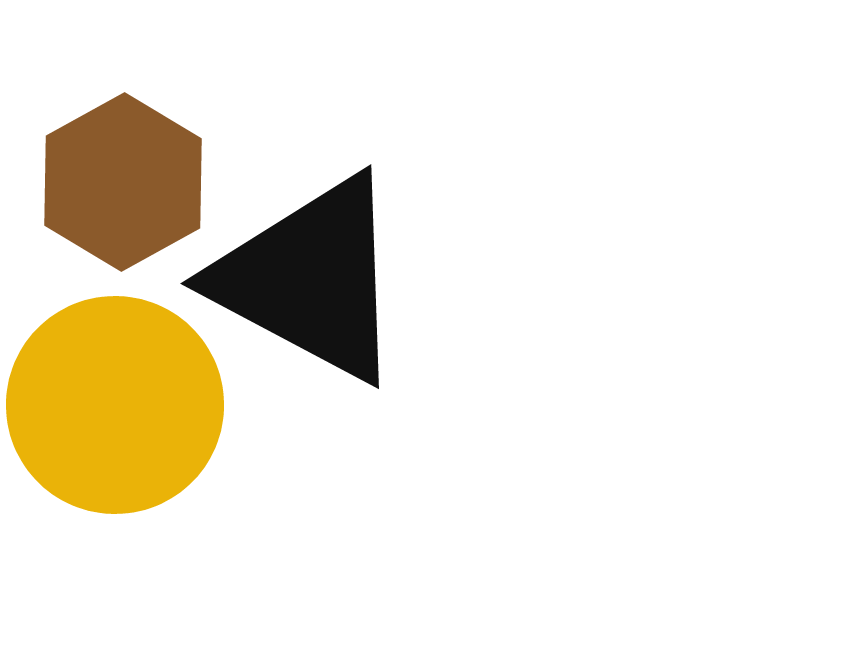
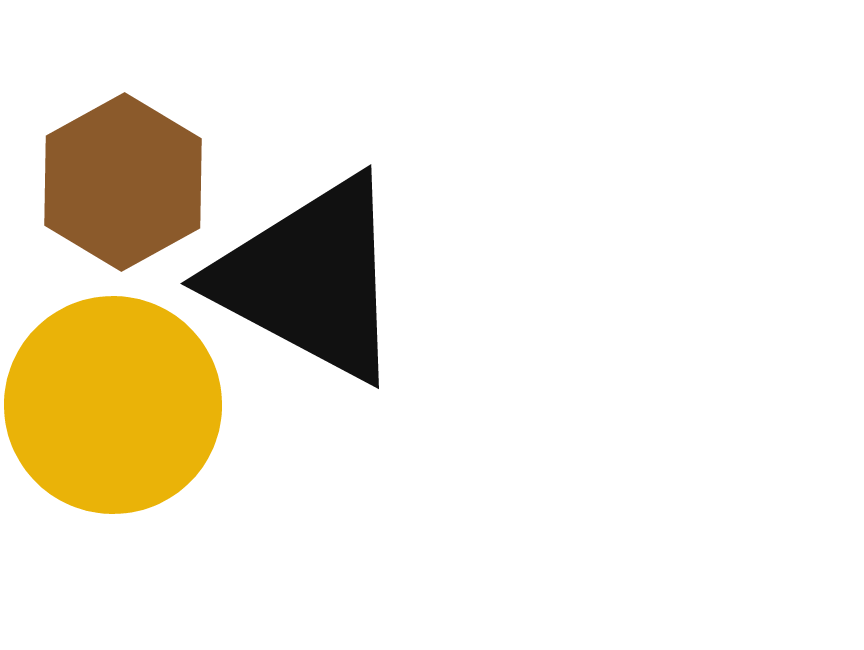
yellow circle: moved 2 px left
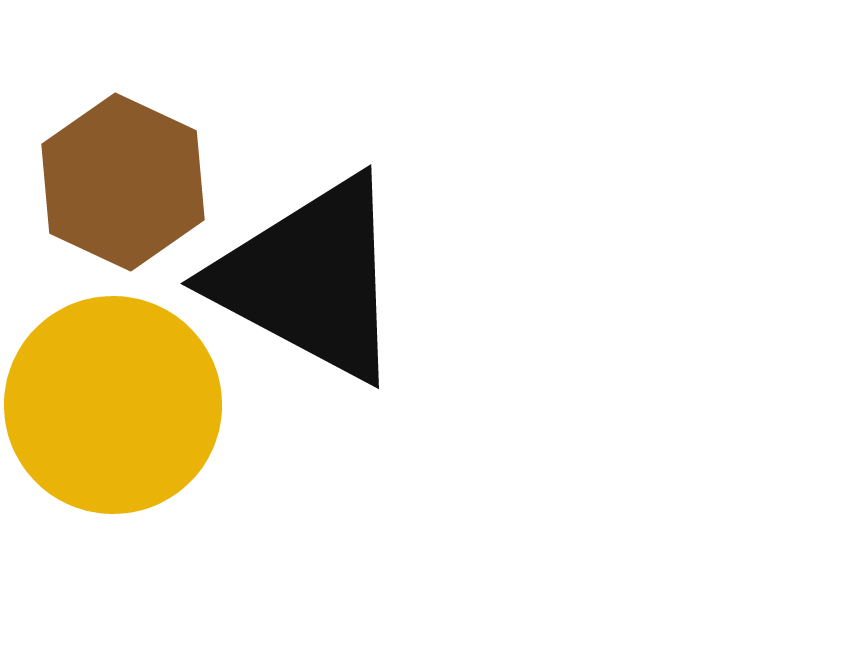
brown hexagon: rotated 6 degrees counterclockwise
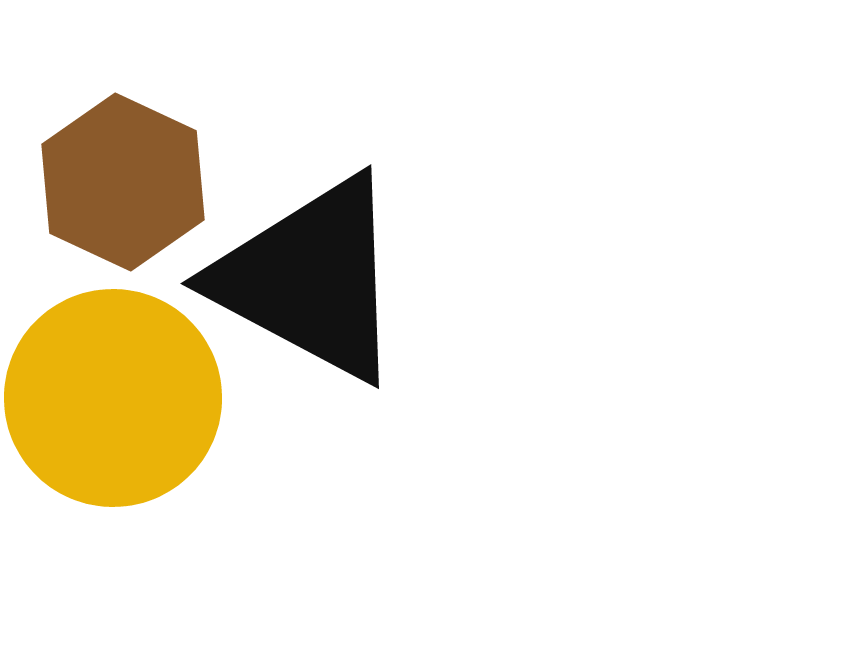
yellow circle: moved 7 px up
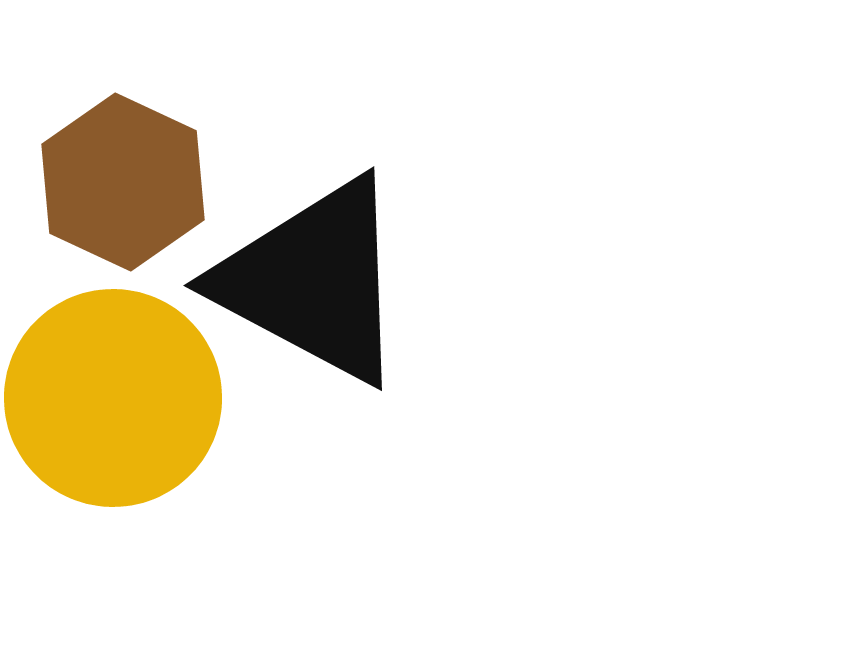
black triangle: moved 3 px right, 2 px down
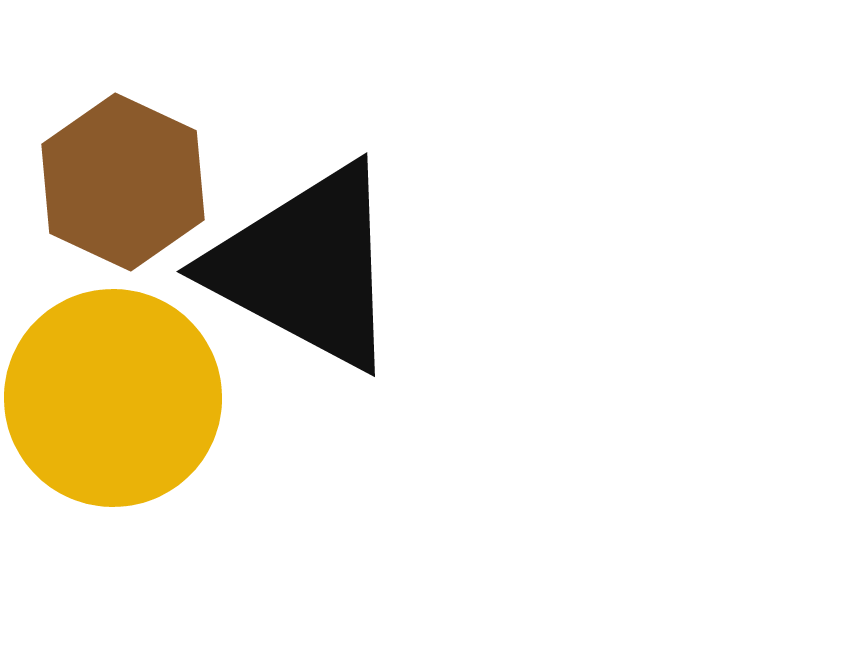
black triangle: moved 7 px left, 14 px up
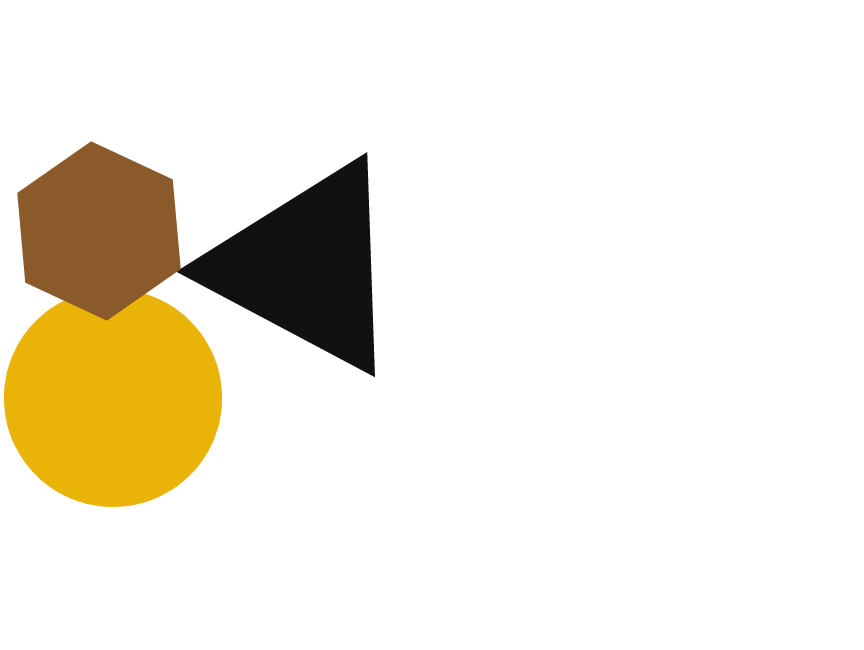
brown hexagon: moved 24 px left, 49 px down
